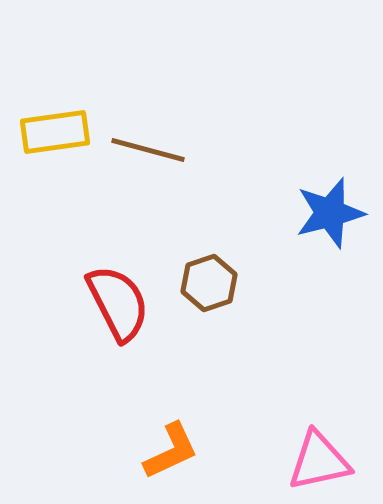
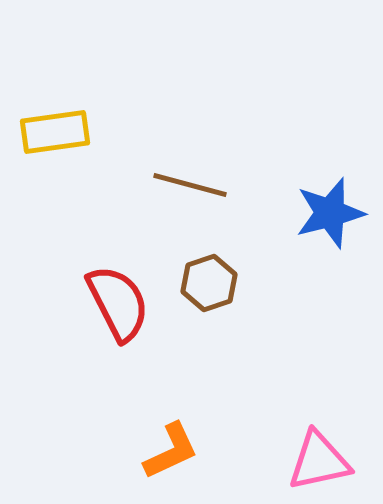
brown line: moved 42 px right, 35 px down
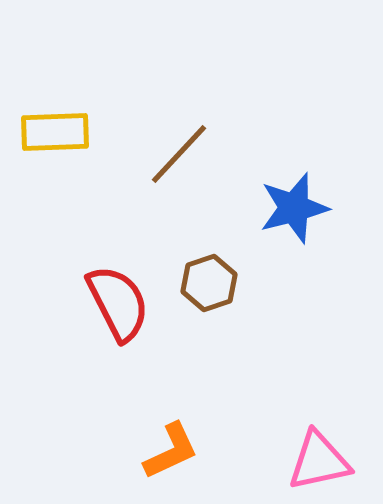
yellow rectangle: rotated 6 degrees clockwise
brown line: moved 11 px left, 31 px up; rotated 62 degrees counterclockwise
blue star: moved 36 px left, 5 px up
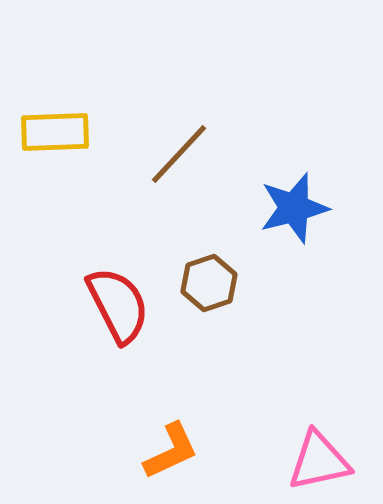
red semicircle: moved 2 px down
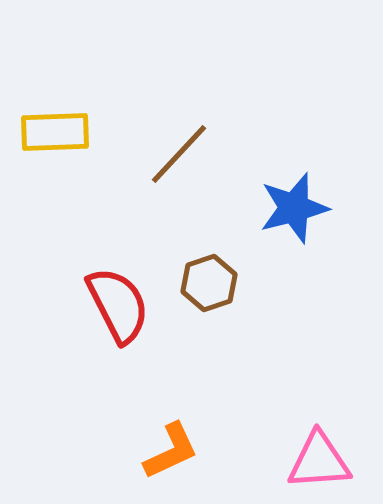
pink triangle: rotated 8 degrees clockwise
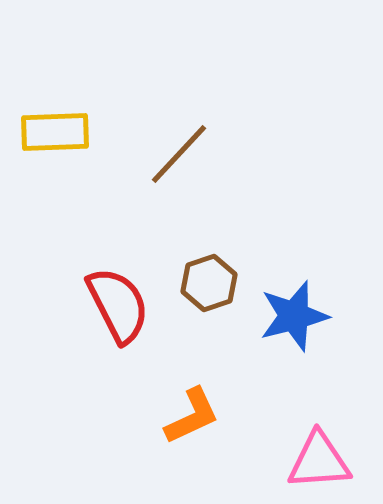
blue star: moved 108 px down
orange L-shape: moved 21 px right, 35 px up
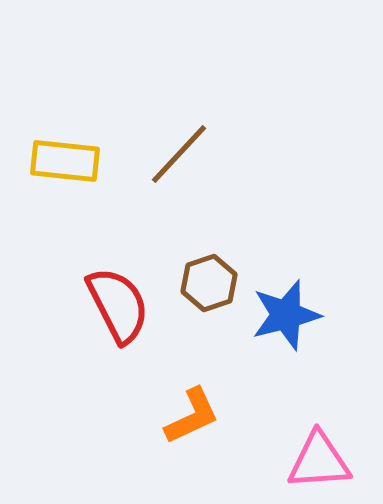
yellow rectangle: moved 10 px right, 29 px down; rotated 8 degrees clockwise
blue star: moved 8 px left, 1 px up
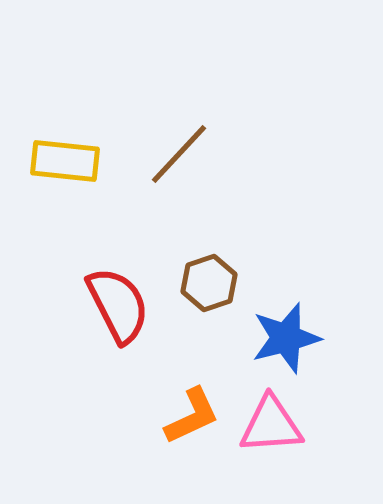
blue star: moved 23 px down
pink triangle: moved 48 px left, 36 px up
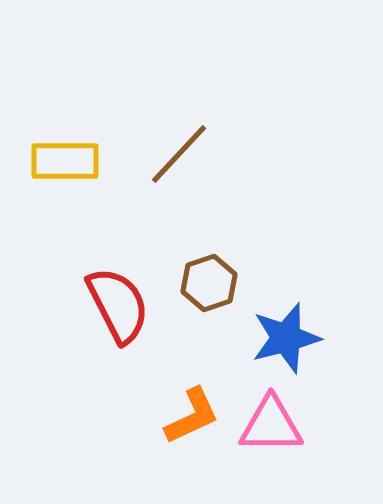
yellow rectangle: rotated 6 degrees counterclockwise
pink triangle: rotated 4 degrees clockwise
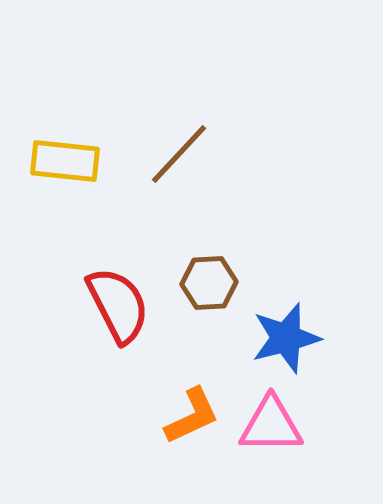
yellow rectangle: rotated 6 degrees clockwise
brown hexagon: rotated 16 degrees clockwise
